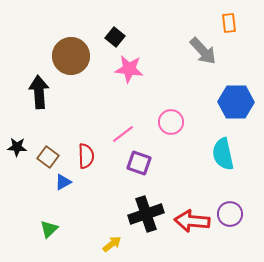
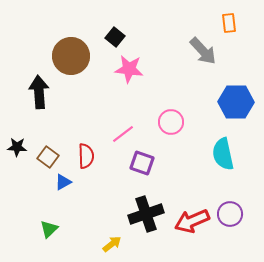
purple square: moved 3 px right
red arrow: rotated 28 degrees counterclockwise
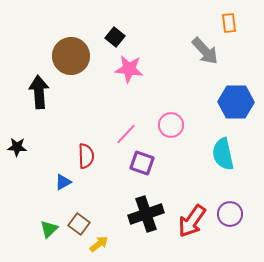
gray arrow: moved 2 px right
pink circle: moved 3 px down
pink line: moved 3 px right; rotated 10 degrees counterclockwise
brown square: moved 31 px right, 67 px down
red arrow: rotated 32 degrees counterclockwise
yellow arrow: moved 13 px left
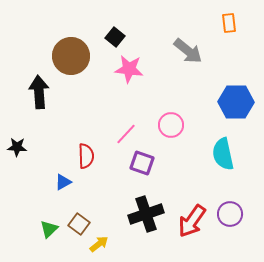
gray arrow: moved 17 px left; rotated 8 degrees counterclockwise
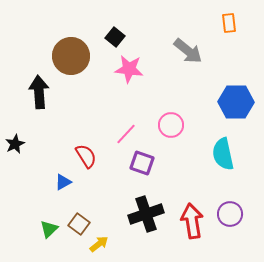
black star: moved 2 px left, 3 px up; rotated 30 degrees counterclockwise
red semicircle: rotated 30 degrees counterclockwise
red arrow: rotated 136 degrees clockwise
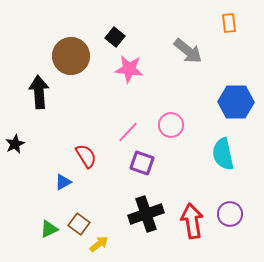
pink line: moved 2 px right, 2 px up
green triangle: rotated 18 degrees clockwise
